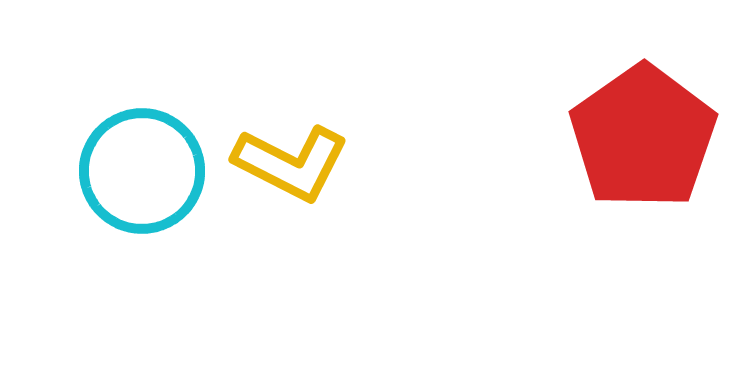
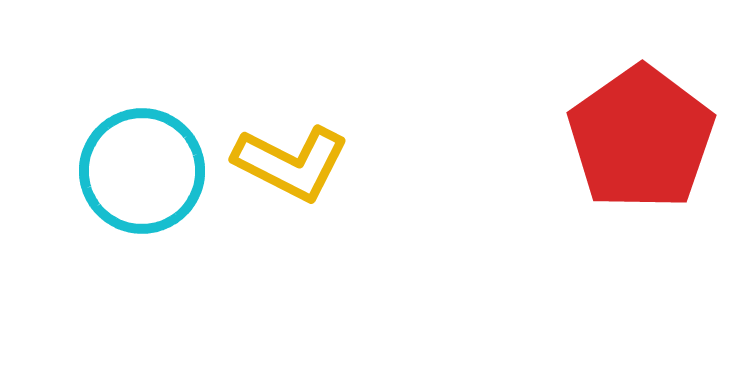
red pentagon: moved 2 px left, 1 px down
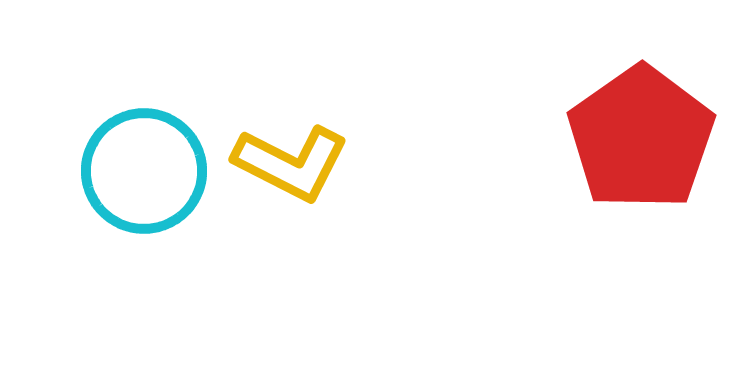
cyan circle: moved 2 px right
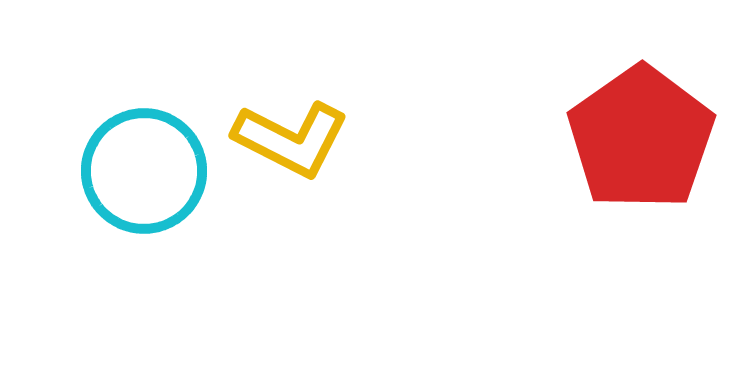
yellow L-shape: moved 24 px up
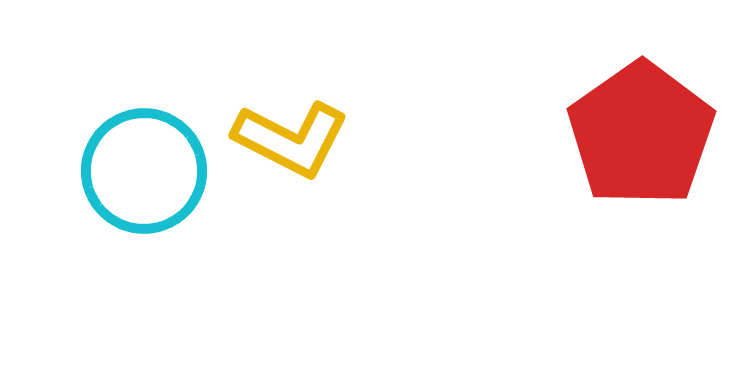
red pentagon: moved 4 px up
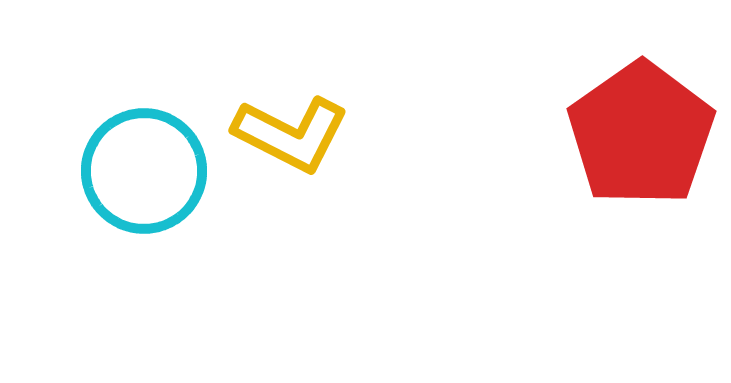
yellow L-shape: moved 5 px up
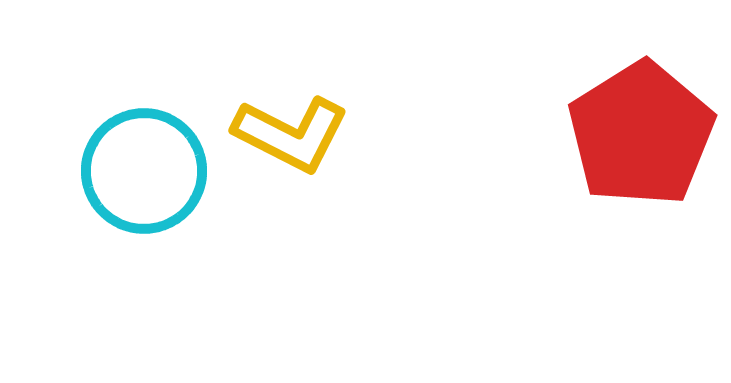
red pentagon: rotated 3 degrees clockwise
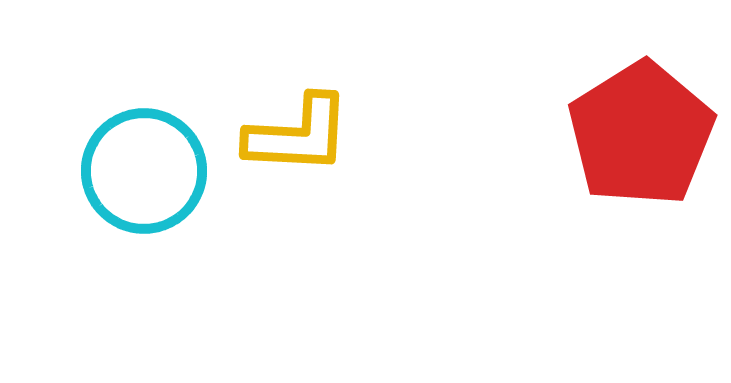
yellow L-shape: moved 7 px right, 1 px down; rotated 24 degrees counterclockwise
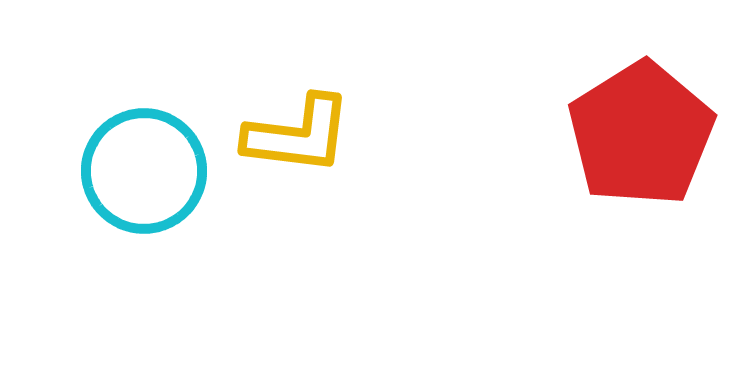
yellow L-shape: rotated 4 degrees clockwise
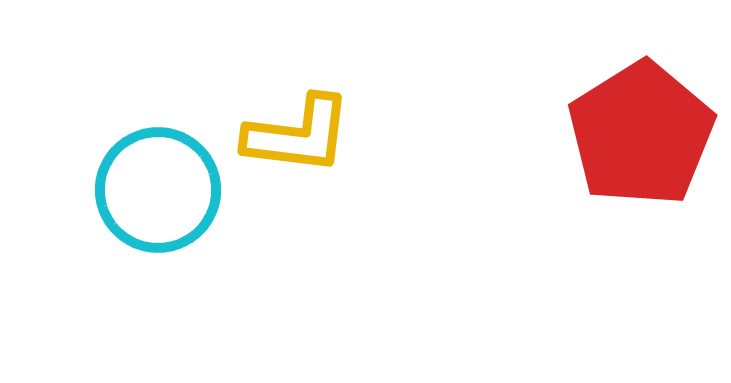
cyan circle: moved 14 px right, 19 px down
